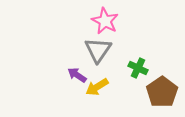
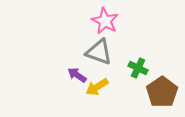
gray triangle: moved 1 px right, 2 px down; rotated 44 degrees counterclockwise
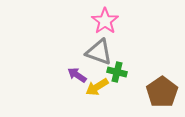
pink star: rotated 8 degrees clockwise
green cross: moved 21 px left, 4 px down; rotated 12 degrees counterclockwise
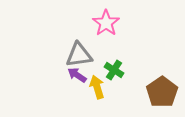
pink star: moved 1 px right, 2 px down
gray triangle: moved 20 px left, 3 px down; rotated 28 degrees counterclockwise
green cross: moved 3 px left, 2 px up; rotated 18 degrees clockwise
yellow arrow: rotated 105 degrees clockwise
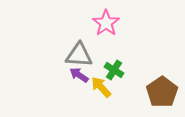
gray triangle: rotated 12 degrees clockwise
purple arrow: moved 2 px right
yellow arrow: moved 4 px right; rotated 25 degrees counterclockwise
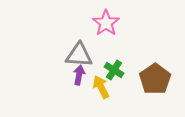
purple arrow: rotated 66 degrees clockwise
yellow arrow: rotated 15 degrees clockwise
brown pentagon: moved 7 px left, 13 px up
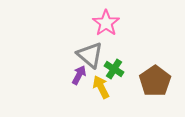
gray triangle: moved 11 px right; rotated 36 degrees clockwise
green cross: moved 1 px up
purple arrow: rotated 18 degrees clockwise
brown pentagon: moved 2 px down
